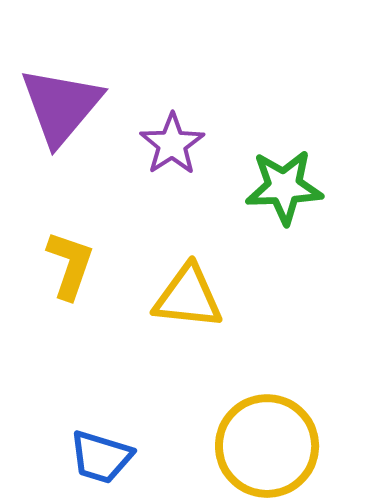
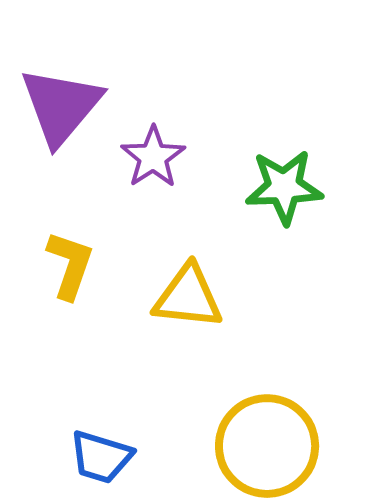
purple star: moved 19 px left, 13 px down
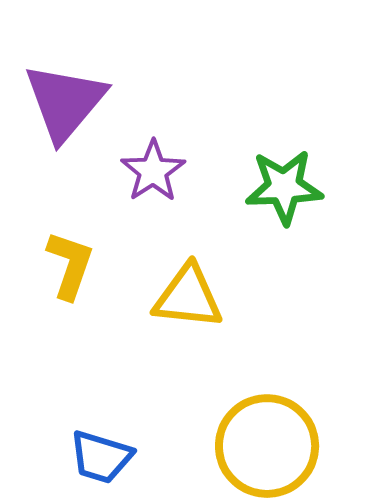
purple triangle: moved 4 px right, 4 px up
purple star: moved 14 px down
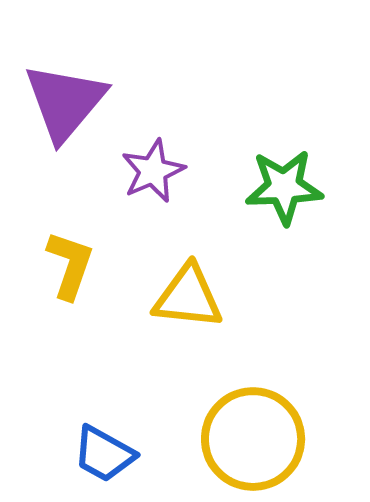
purple star: rotated 10 degrees clockwise
yellow circle: moved 14 px left, 7 px up
blue trapezoid: moved 3 px right, 3 px up; rotated 12 degrees clockwise
